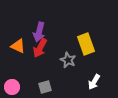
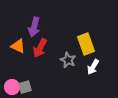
purple arrow: moved 5 px left, 5 px up
white arrow: moved 1 px left, 15 px up
gray square: moved 20 px left
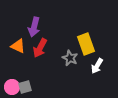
gray star: moved 2 px right, 2 px up
white arrow: moved 4 px right, 1 px up
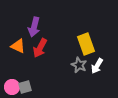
gray star: moved 9 px right, 7 px down
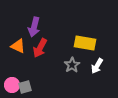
yellow rectangle: moved 1 px left, 1 px up; rotated 60 degrees counterclockwise
gray star: moved 7 px left; rotated 14 degrees clockwise
pink circle: moved 2 px up
